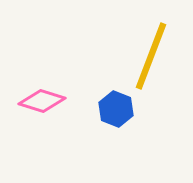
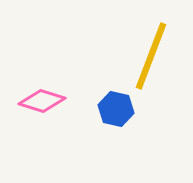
blue hexagon: rotated 8 degrees counterclockwise
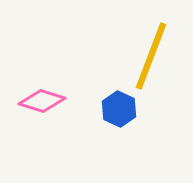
blue hexagon: moved 3 px right; rotated 12 degrees clockwise
